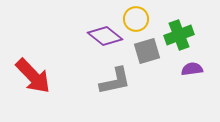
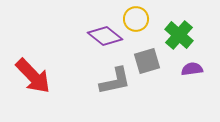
green cross: rotated 28 degrees counterclockwise
gray square: moved 10 px down
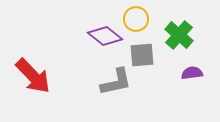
gray square: moved 5 px left, 6 px up; rotated 12 degrees clockwise
purple semicircle: moved 4 px down
gray L-shape: moved 1 px right, 1 px down
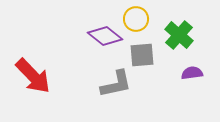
gray L-shape: moved 2 px down
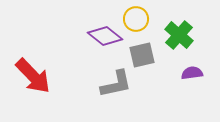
gray square: rotated 8 degrees counterclockwise
